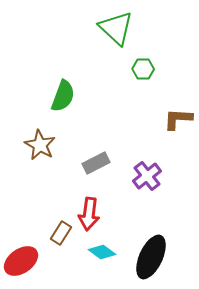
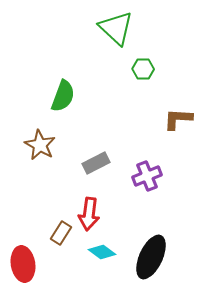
purple cross: rotated 16 degrees clockwise
red ellipse: moved 2 px right, 3 px down; rotated 64 degrees counterclockwise
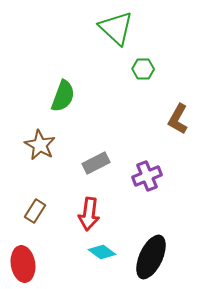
brown L-shape: rotated 64 degrees counterclockwise
brown rectangle: moved 26 px left, 22 px up
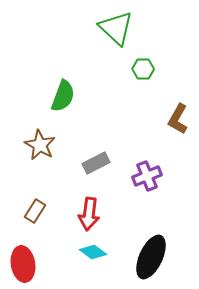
cyan diamond: moved 9 px left
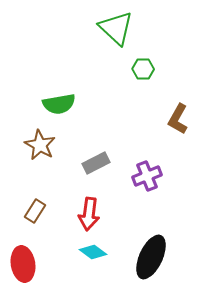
green semicircle: moved 4 px left, 8 px down; rotated 60 degrees clockwise
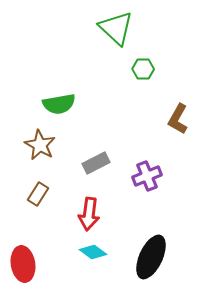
brown rectangle: moved 3 px right, 17 px up
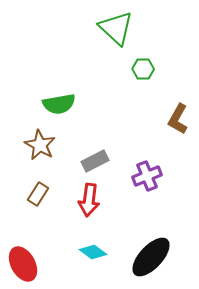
gray rectangle: moved 1 px left, 2 px up
red arrow: moved 14 px up
black ellipse: rotated 18 degrees clockwise
red ellipse: rotated 20 degrees counterclockwise
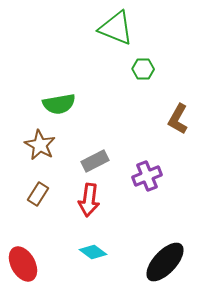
green triangle: rotated 21 degrees counterclockwise
black ellipse: moved 14 px right, 5 px down
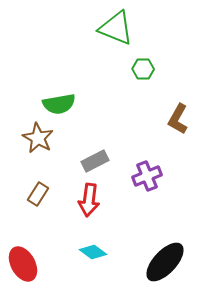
brown star: moved 2 px left, 7 px up
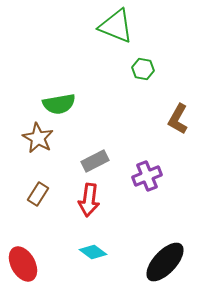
green triangle: moved 2 px up
green hexagon: rotated 10 degrees clockwise
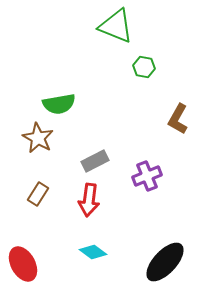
green hexagon: moved 1 px right, 2 px up
